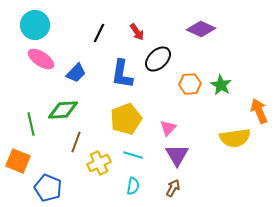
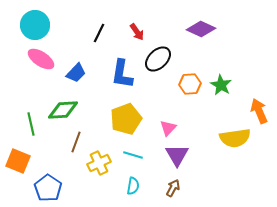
blue pentagon: rotated 12 degrees clockwise
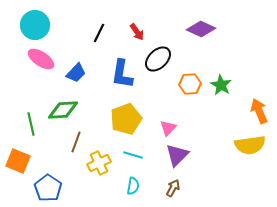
yellow semicircle: moved 15 px right, 7 px down
purple triangle: rotated 15 degrees clockwise
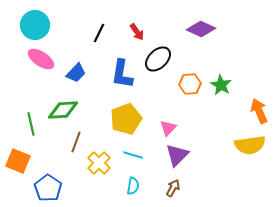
yellow cross: rotated 20 degrees counterclockwise
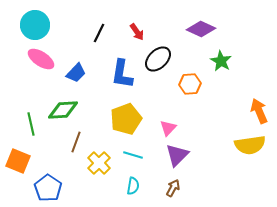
green star: moved 24 px up
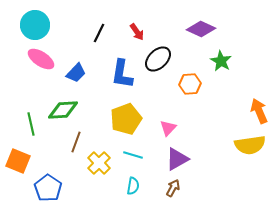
purple triangle: moved 4 px down; rotated 15 degrees clockwise
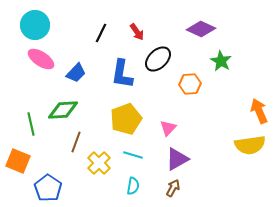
black line: moved 2 px right
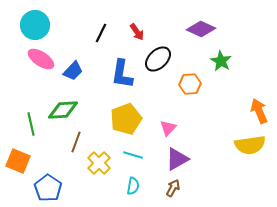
blue trapezoid: moved 3 px left, 2 px up
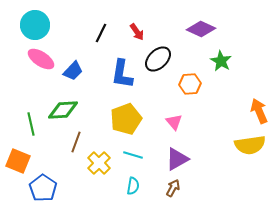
pink triangle: moved 6 px right, 6 px up; rotated 24 degrees counterclockwise
blue pentagon: moved 5 px left
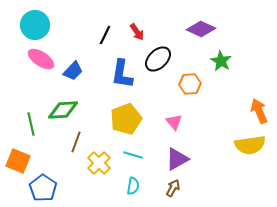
black line: moved 4 px right, 2 px down
